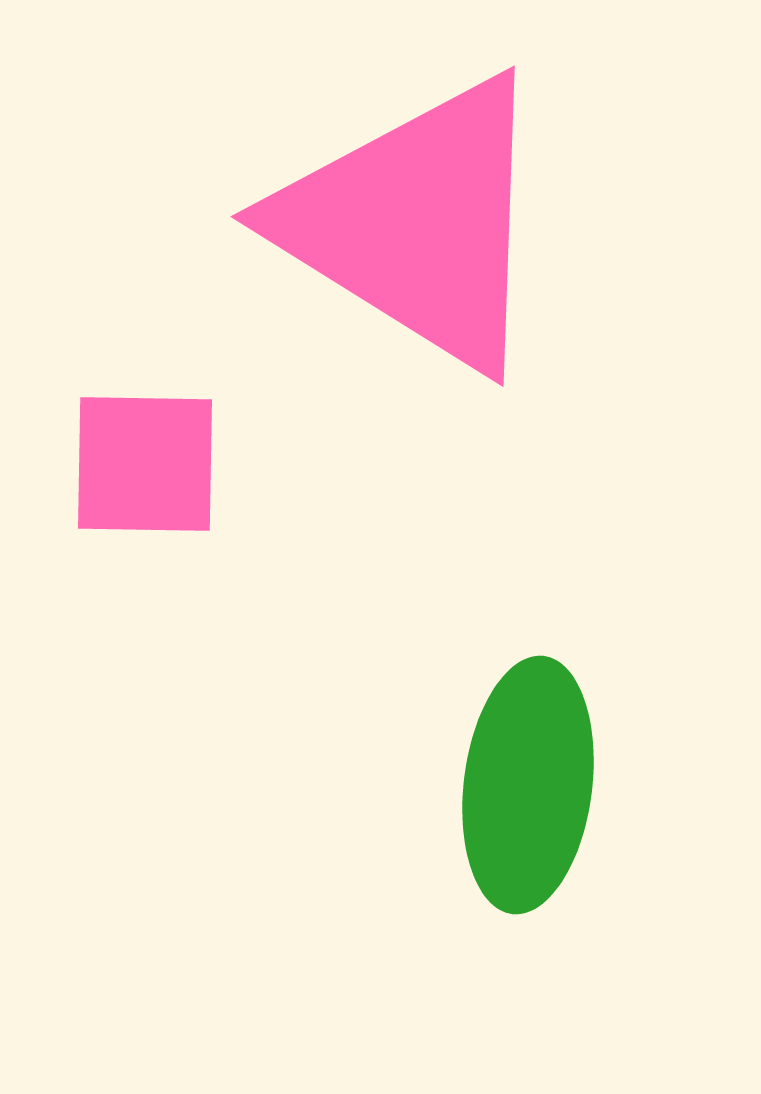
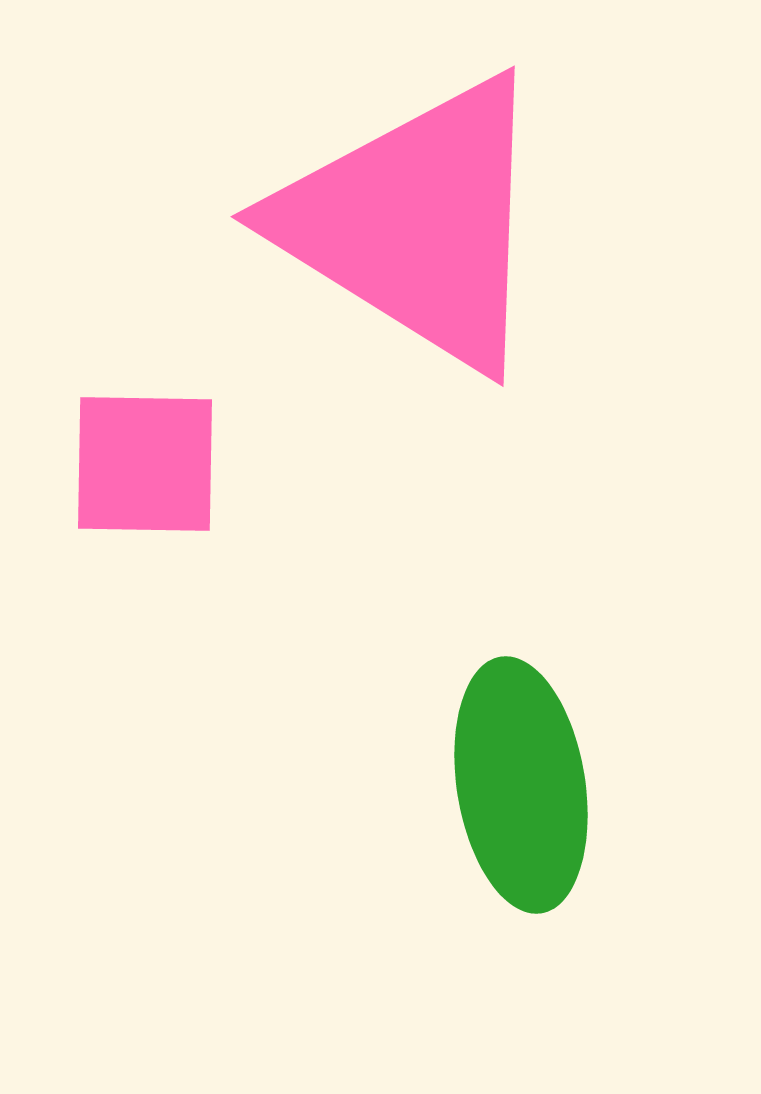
green ellipse: moved 7 px left; rotated 16 degrees counterclockwise
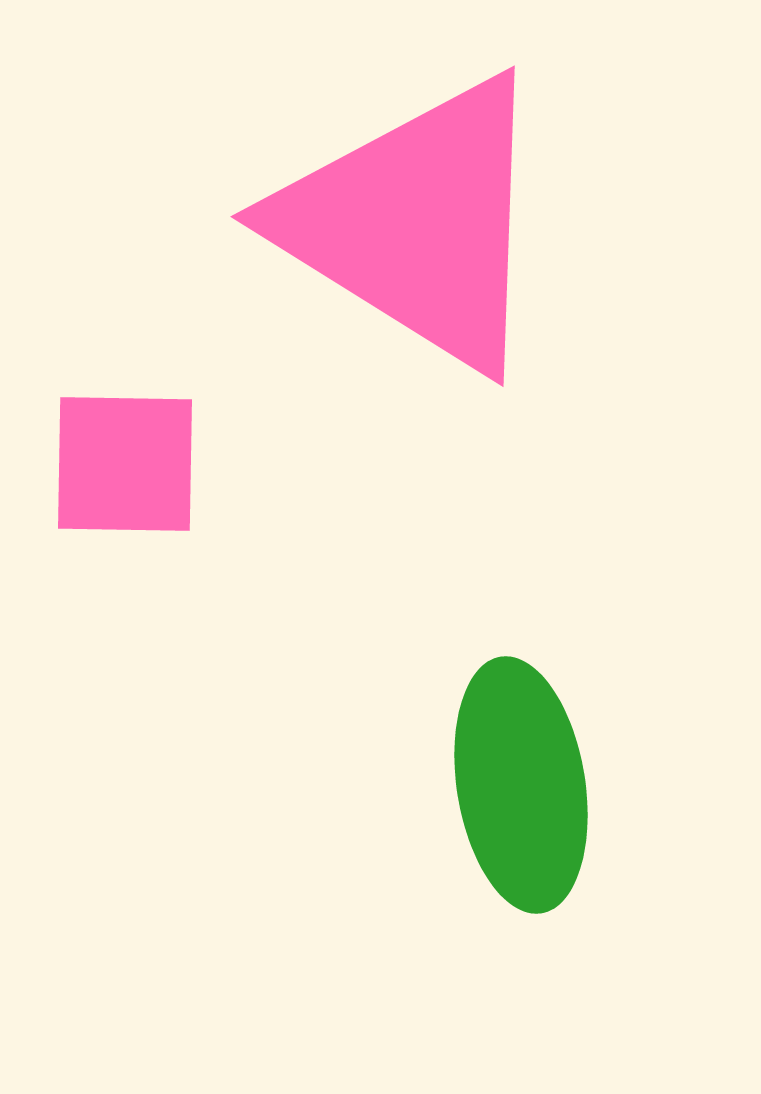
pink square: moved 20 px left
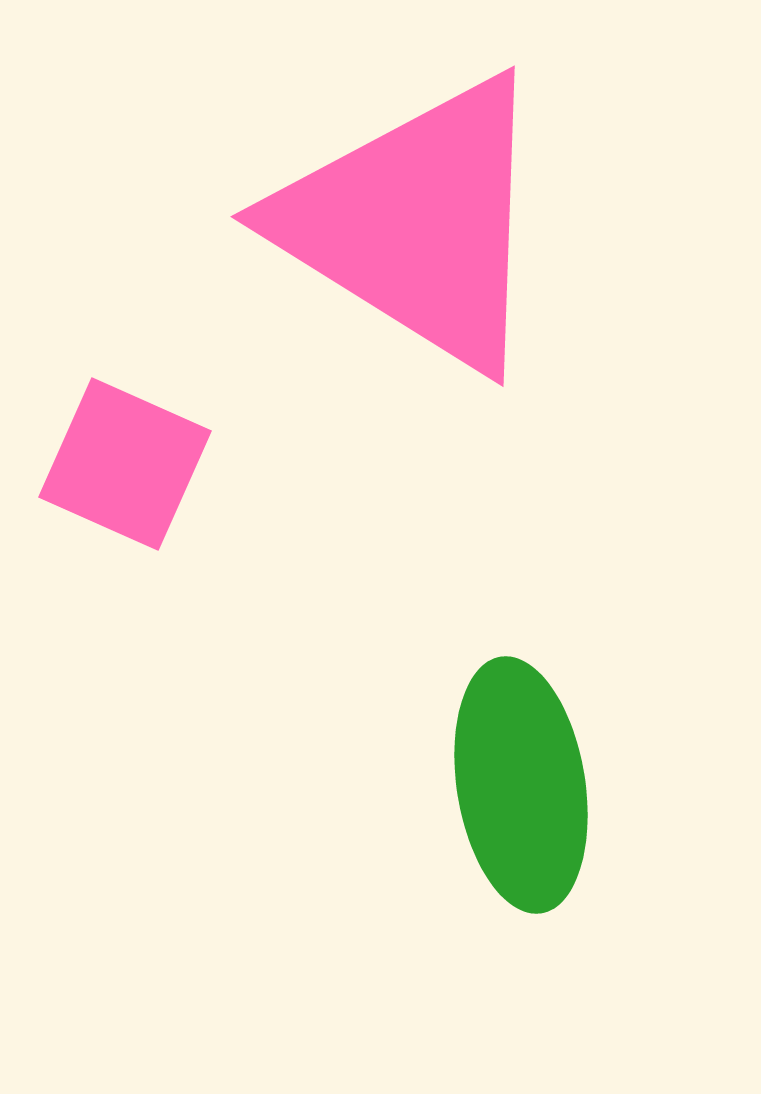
pink square: rotated 23 degrees clockwise
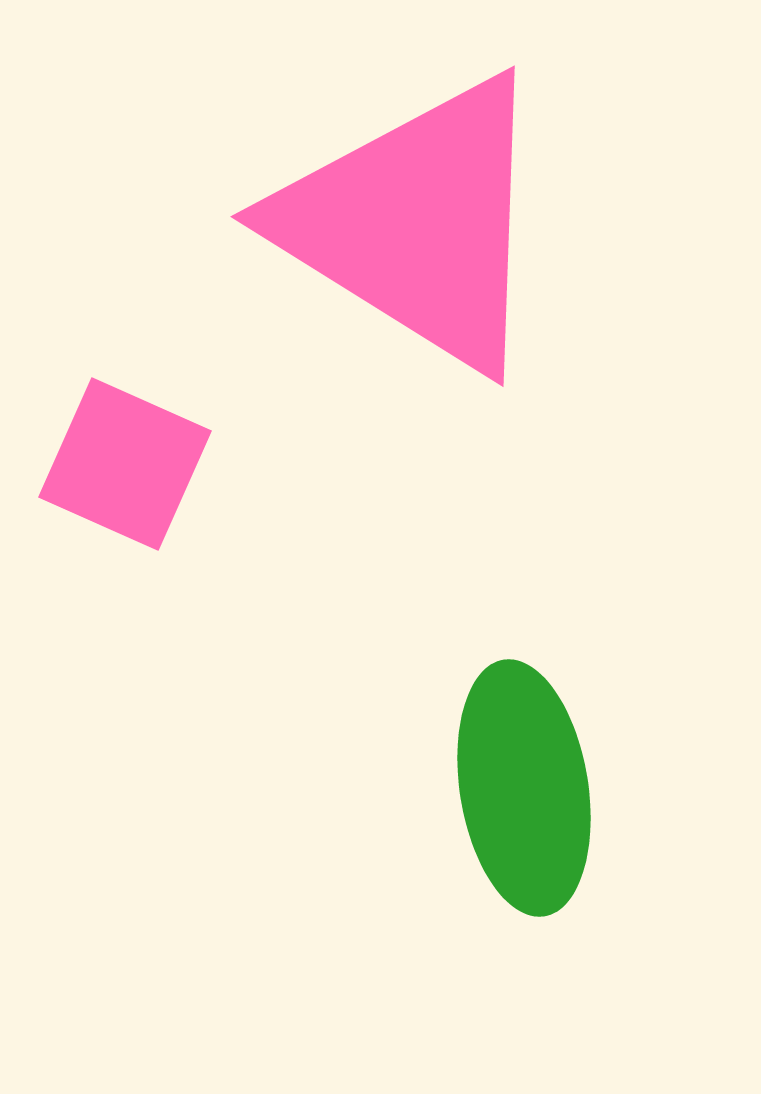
green ellipse: moved 3 px right, 3 px down
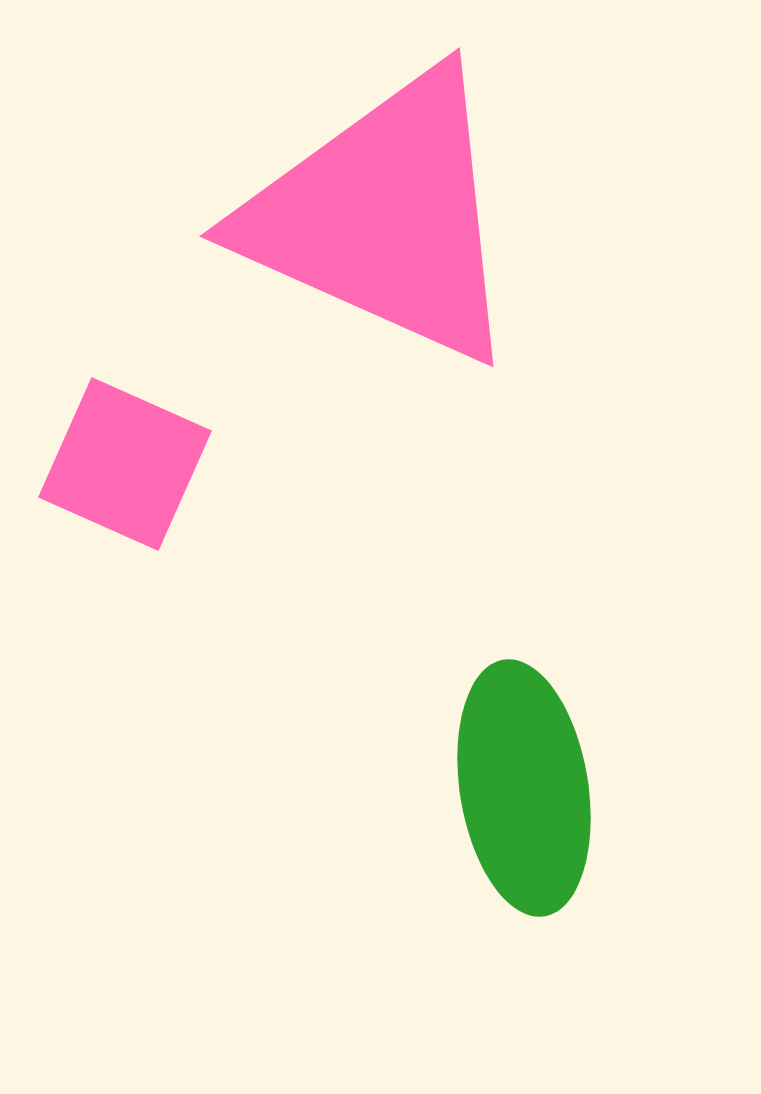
pink triangle: moved 32 px left, 6 px up; rotated 8 degrees counterclockwise
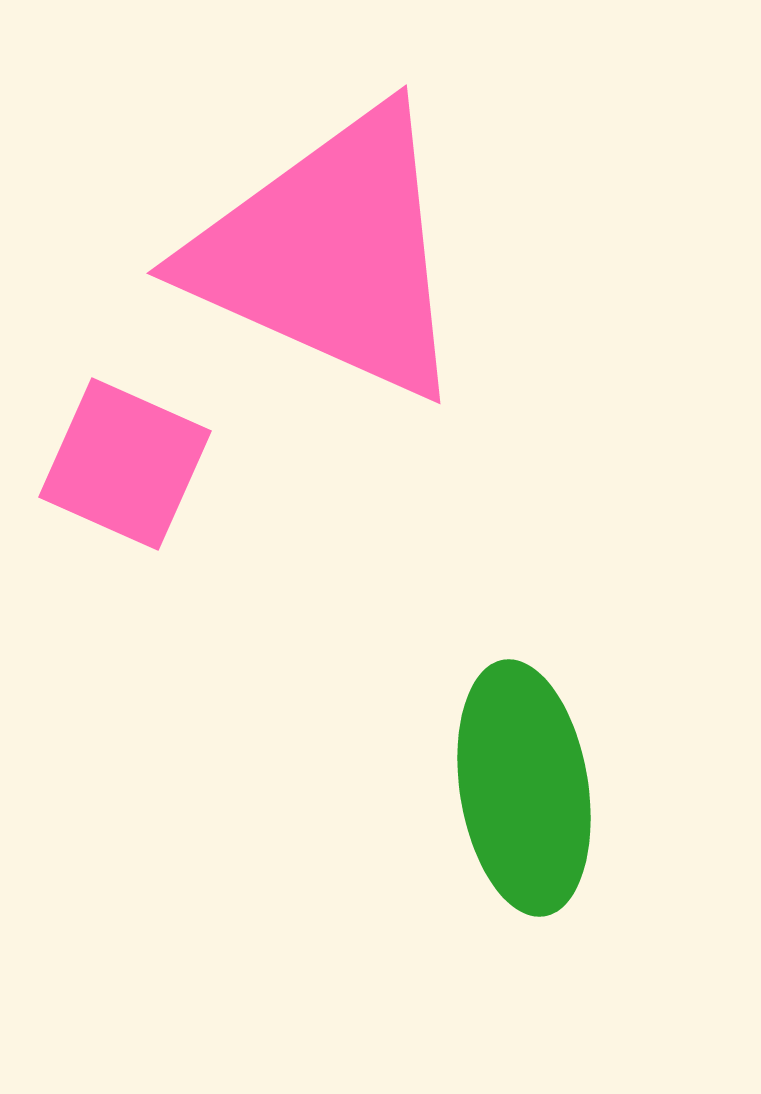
pink triangle: moved 53 px left, 37 px down
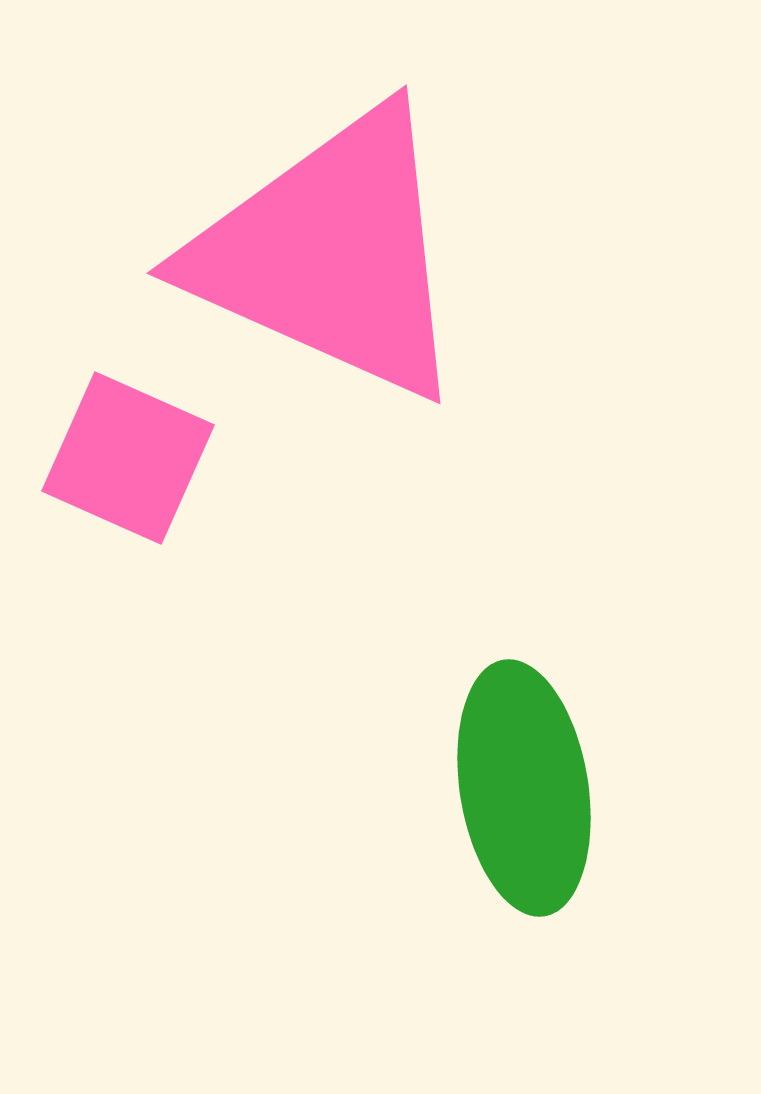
pink square: moved 3 px right, 6 px up
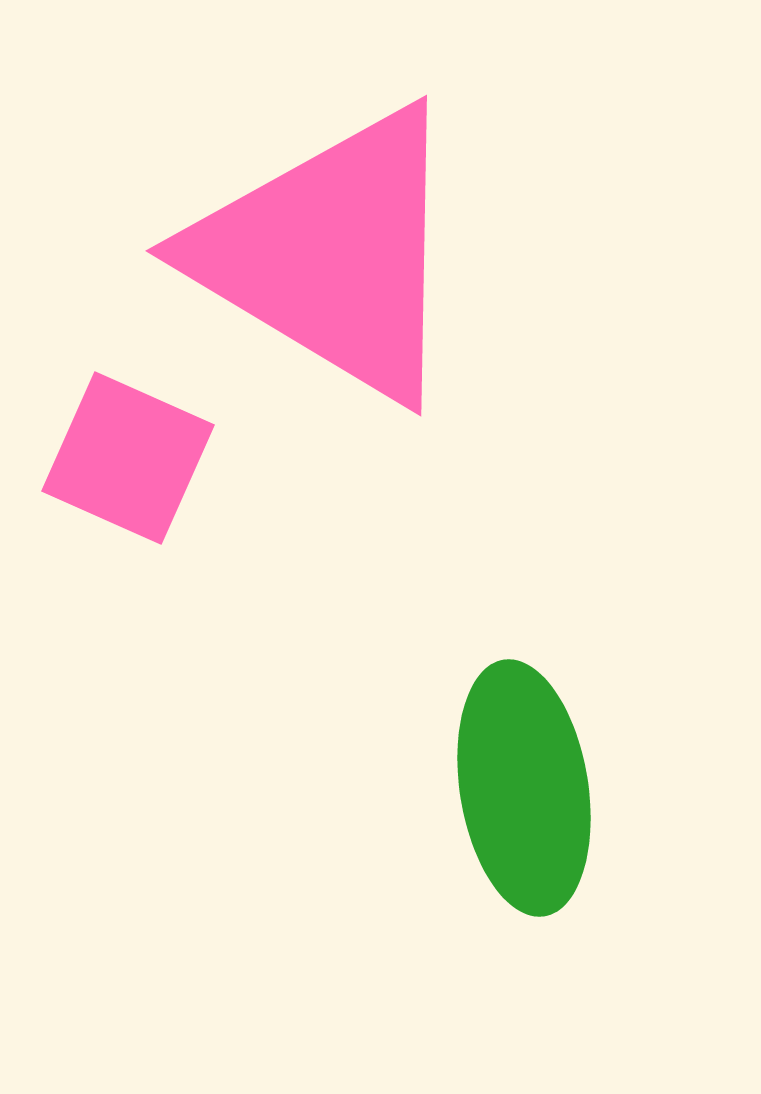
pink triangle: rotated 7 degrees clockwise
